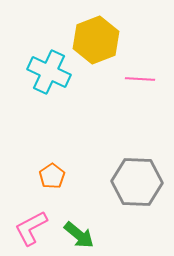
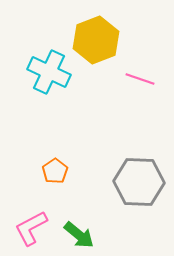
pink line: rotated 16 degrees clockwise
orange pentagon: moved 3 px right, 5 px up
gray hexagon: moved 2 px right
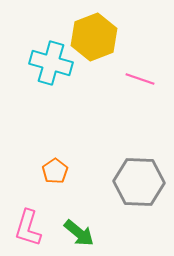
yellow hexagon: moved 2 px left, 3 px up
cyan cross: moved 2 px right, 9 px up; rotated 9 degrees counterclockwise
pink L-shape: moved 3 px left; rotated 45 degrees counterclockwise
green arrow: moved 2 px up
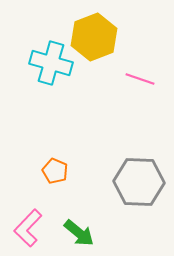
orange pentagon: rotated 15 degrees counterclockwise
pink L-shape: rotated 27 degrees clockwise
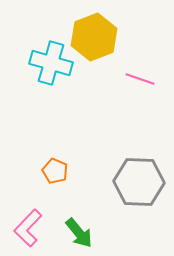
green arrow: rotated 12 degrees clockwise
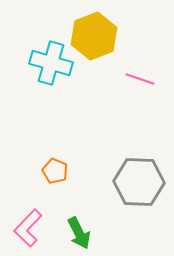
yellow hexagon: moved 1 px up
green arrow: rotated 12 degrees clockwise
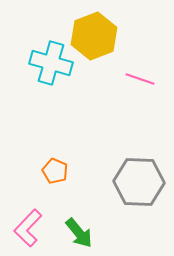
green arrow: rotated 12 degrees counterclockwise
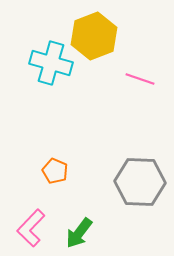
gray hexagon: moved 1 px right
pink L-shape: moved 3 px right
green arrow: rotated 76 degrees clockwise
